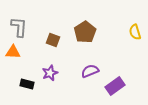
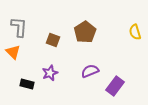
orange triangle: rotated 42 degrees clockwise
purple rectangle: rotated 18 degrees counterclockwise
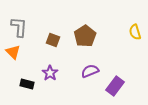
brown pentagon: moved 4 px down
purple star: rotated 14 degrees counterclockwise
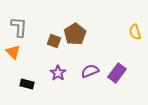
brown pentagon: moved 10 px left, 2 px up
brown square: moved 1 px right, 1 px down
purple star: moved 8 px right
purple rectangle: moved 2 px right, 13 px up
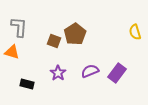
orange triangle: moved 1 px left; rotated 28 degrees counterclockwise
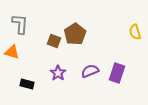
gray L-shape: moved 1 px right, 3 px up
purple rectangle: rotated 18 degrees counterclockwise
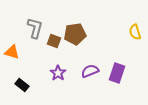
gray L-shape: moved 15 px right, 4 px down; rotated 10 degrees clockwise
brown pentagon: rotated 25 degrees clockwise
black rectangle: moved 5 px left, 1 px down; rotated 24 degrees clockwise
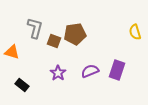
purple rectangle: moved 3 px up
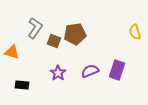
gray L-shape: rotated 20 degrees clockwise
black rectangle: rotated 32 degrees counterclockwise
